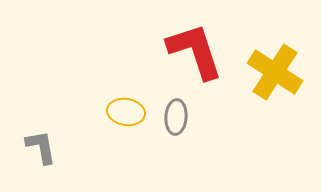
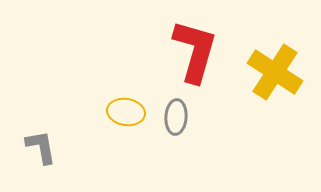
red L-shape: rotated 34 degrees clockwise
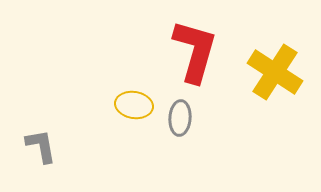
yellow ellipse: moved 8 px right, 7 px up
gray ellipse: moved 4 px right, 1 px down
gray L-shape: moved 1 px up
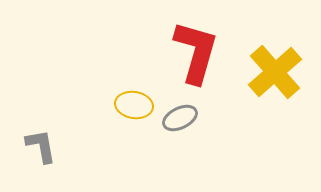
red L-shape: moved 1 px right, 1 px down
yellow cross: rotated 16 degrees clockwise
gray ellipse: rotated 60 degrees clockwise
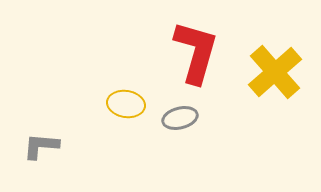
yellow ellipse: moved 8 px left, 1 px up
gray ellipse: rotated 12 degrees clockwise
gray L-shape: rotated 75 degrees counterclockwise
